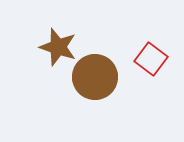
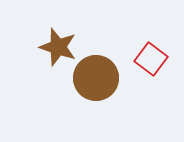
brown circle: moved 1 px right, 1 px down
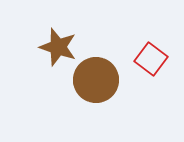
brown circle: moved 2 px down
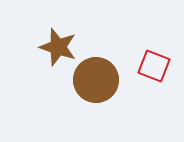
red square: moved 3 px right, 7 px down; rotated 16 degrees counterclockwise
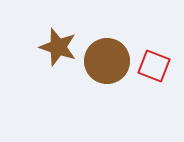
brown circle: moved 11 px right, 19 px up
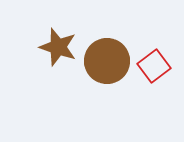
red square: rotated 32 degrees clockwise
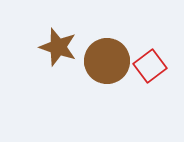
red square: moved 4 px left
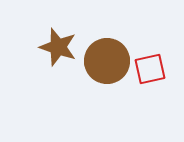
red square: moved 3 px down; rotated 24 degrees clockwise
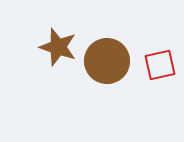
red square: moved 10 px right, 4 px up
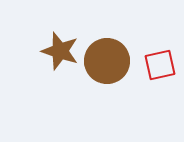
brown star: moved 2 px right, 4 px down
